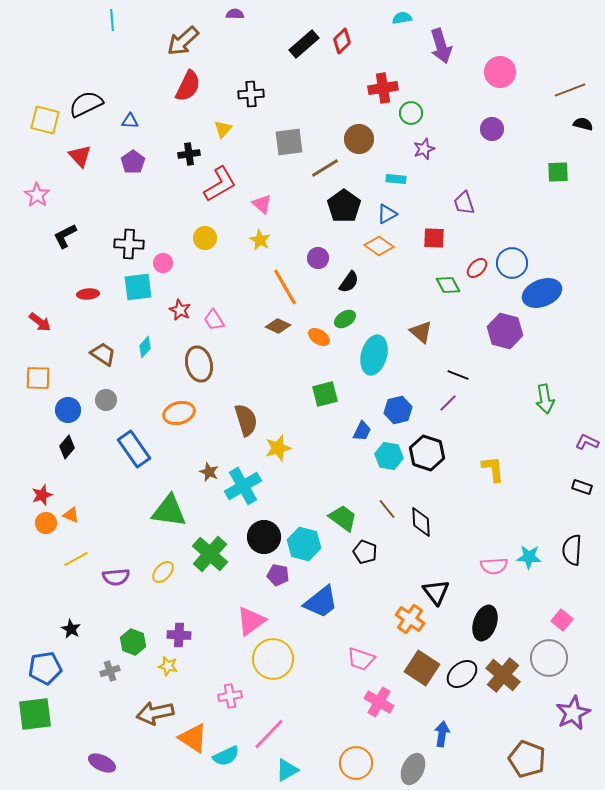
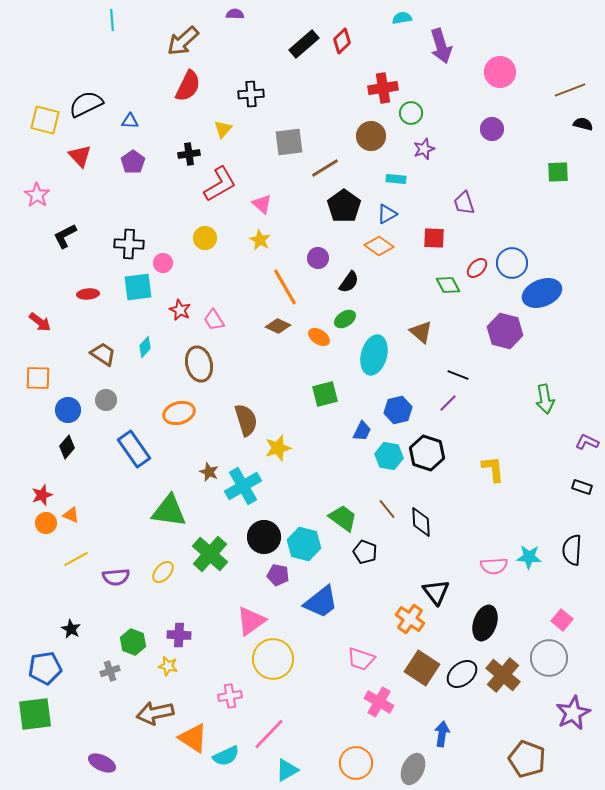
brown circle at (359, 139): moved 12 px right, 3 px up
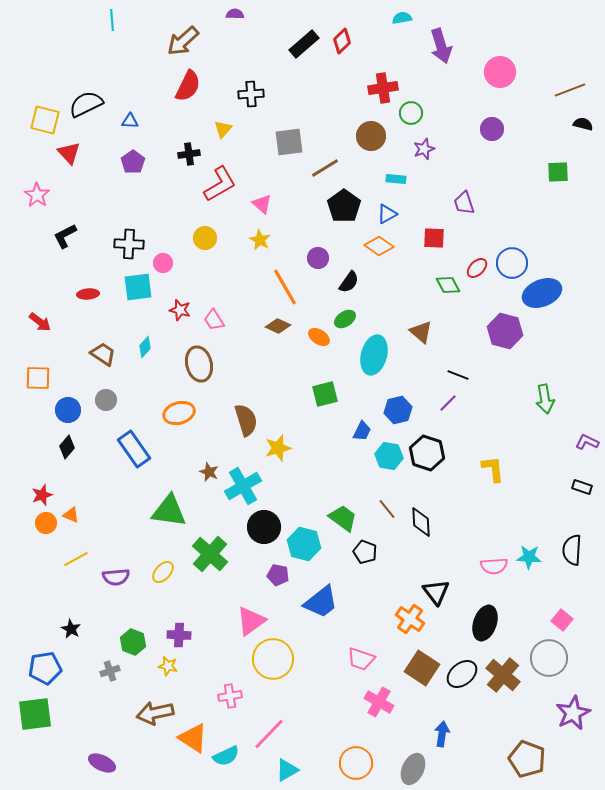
red triangle at (80, 156): moved 11 px left, 3 px up
red star at (180, 310): rotated 10 degrees counterclockwise
black circle at (264, 537): moved 10 px up
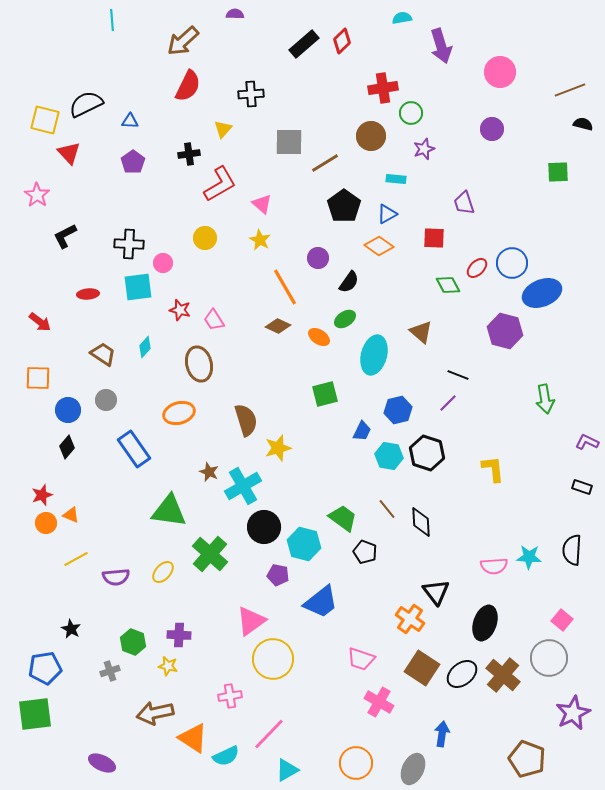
gray square at (289, 142): rotated 8 degrees clockwise
brown line at (325, 168): moved 5 px up
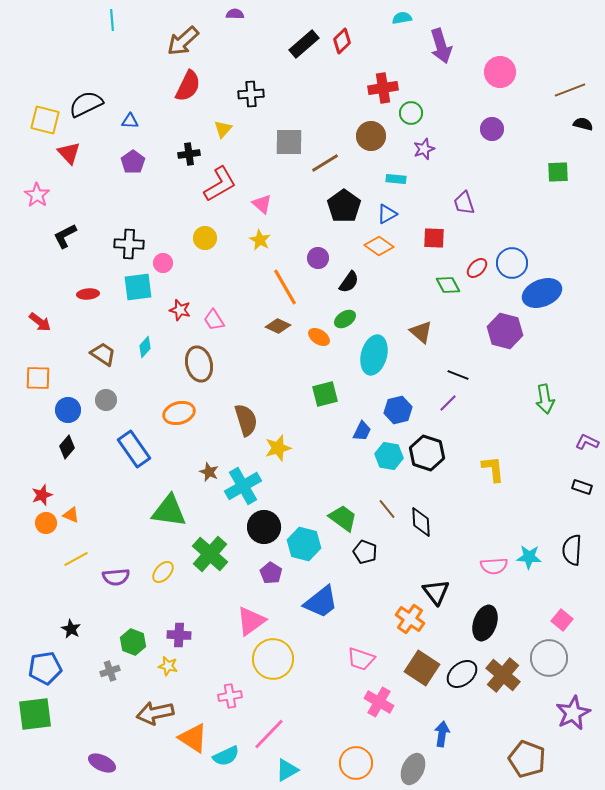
purple pentagon at (278, 575): moved 7 px left, 2 px up; rotated 20 degrees clockwise
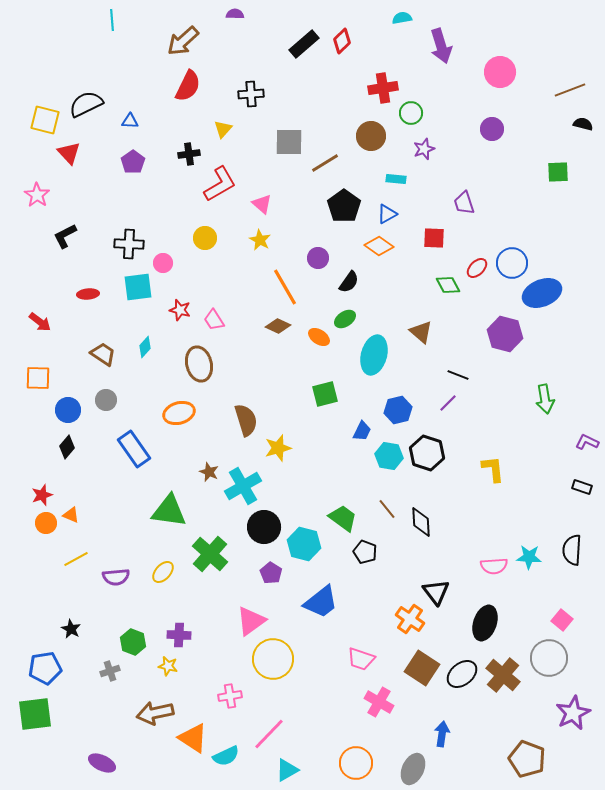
purple hexagon at (505, 331): moved 3 px down
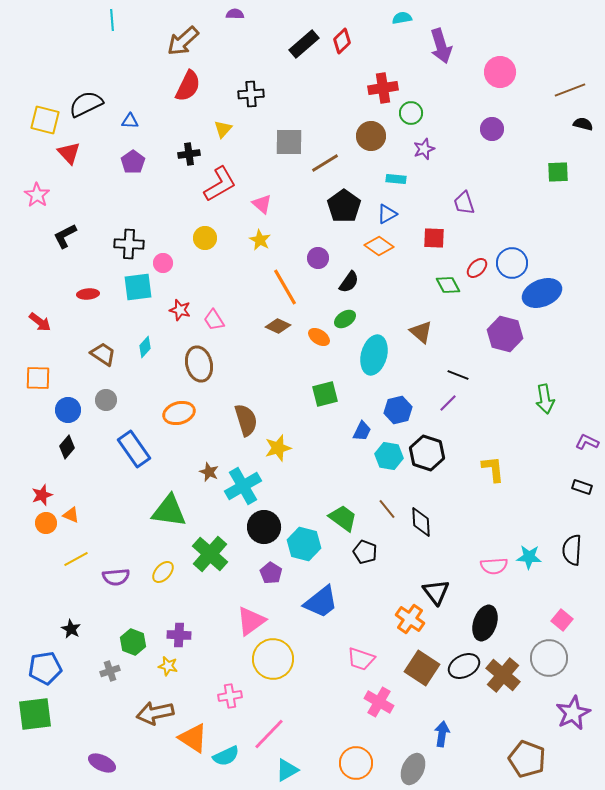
black ellipse at (462, 674): moved 2 px right, 8 px up; rotated 12 degrees clockwise
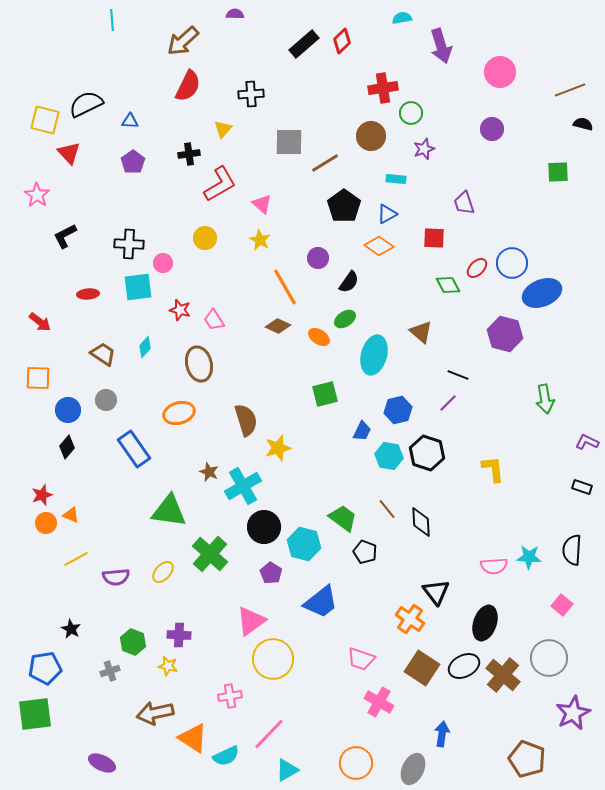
pink square at (562, 620): moved 15 px up
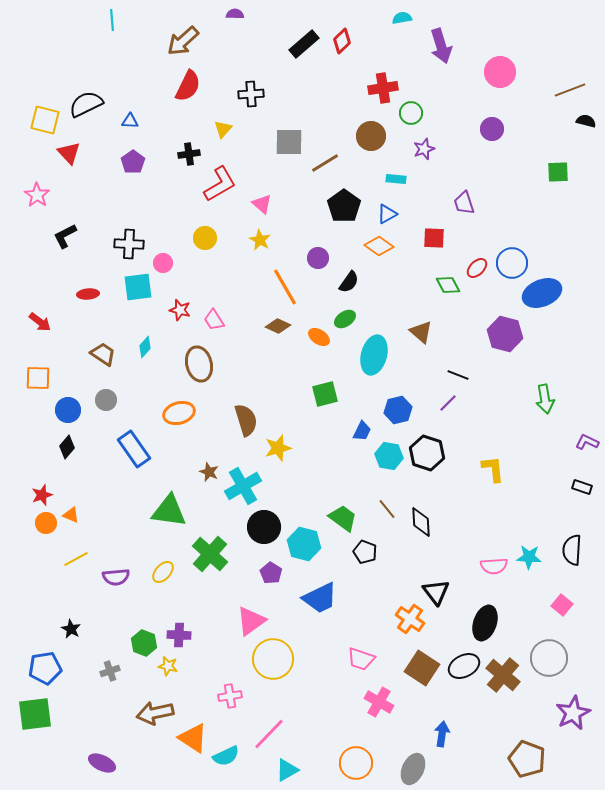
black semicircle at (583, 124): moved 3 px right, 3 px up
blue trapezoid at (321, 602): moved 1 px left, 4 px up; rotated 12 degrees clockwise
green hexagon at (133, 642): moved 11 px right, 1 px down
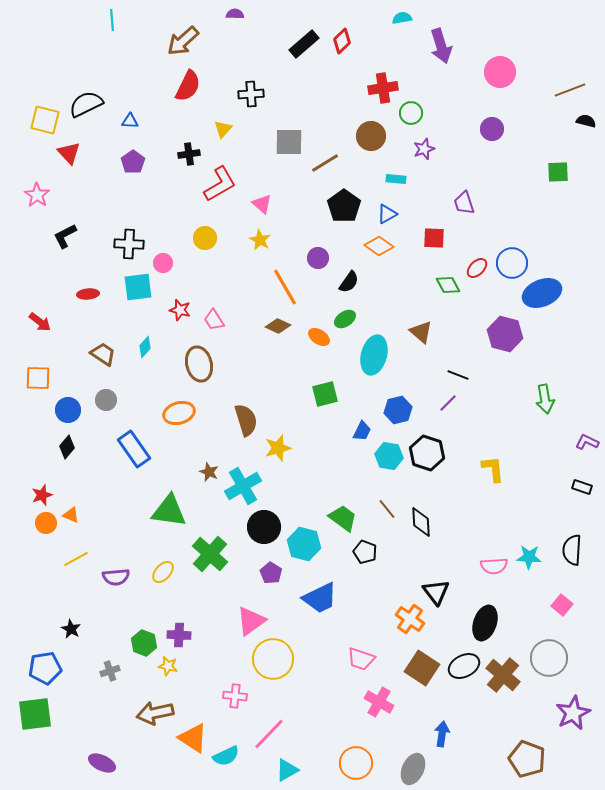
pink cross at (230, 696): moved 5 px right; rotated 15 degrees clockwise
